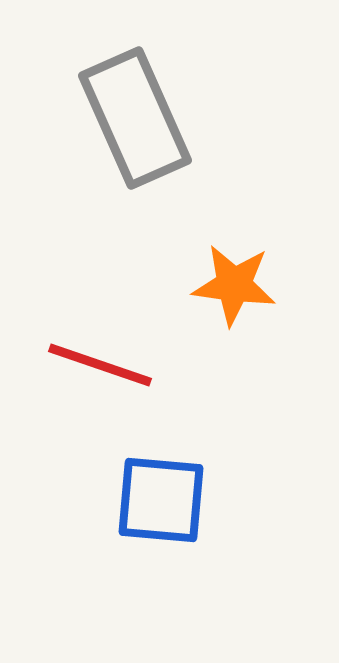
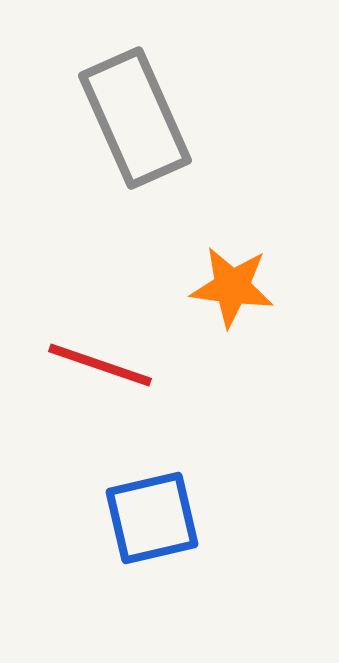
orange star: moved 2 px left, 2 px down
blue square: moved 9 px left, 18 px down; rotated 18 degrees counterclockwise
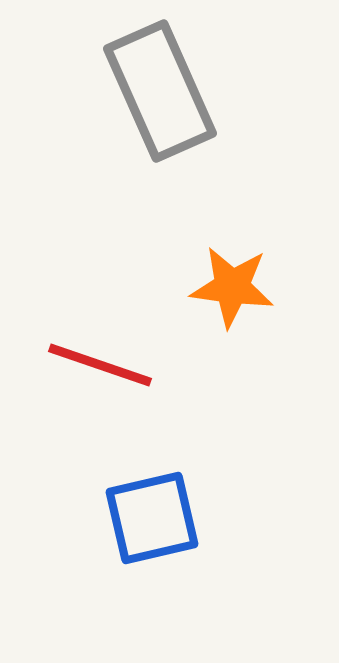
gray rectangle: moved 25 px right, 27 px up
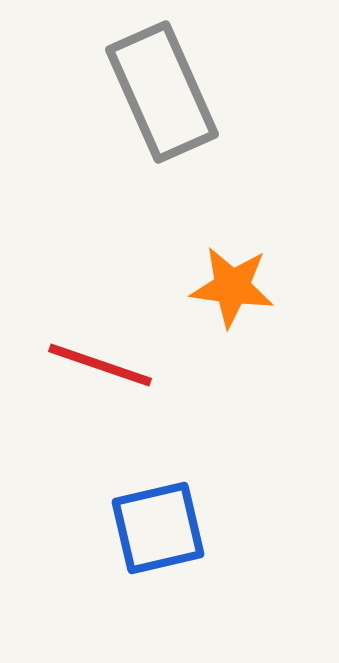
gray rectangle: moved 2 px right, 1 px down
blue square: moved 6 px right, 10 px down
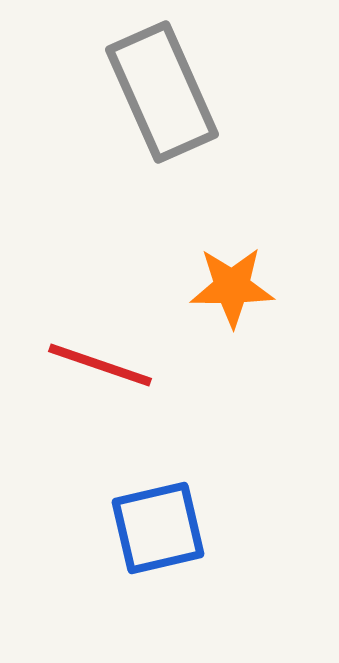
orange star: rotated 8 degrees counterclockwise
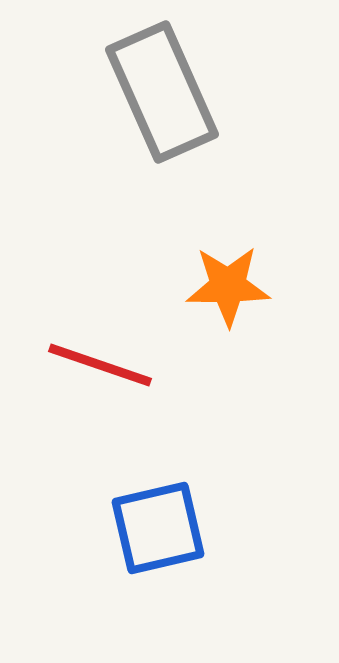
orange star: moved 4 px left, 1 px up
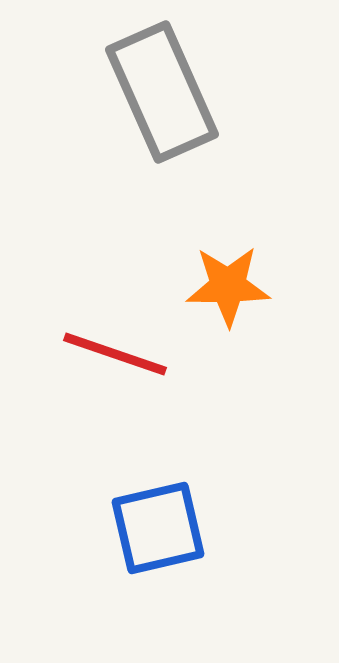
red line: moved 15 px right, 11 px up
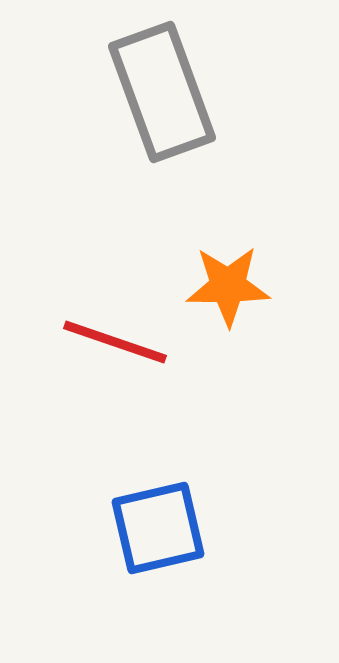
gray rectangle: rotated 4 degrees clockwise
red line: moved 12 px up
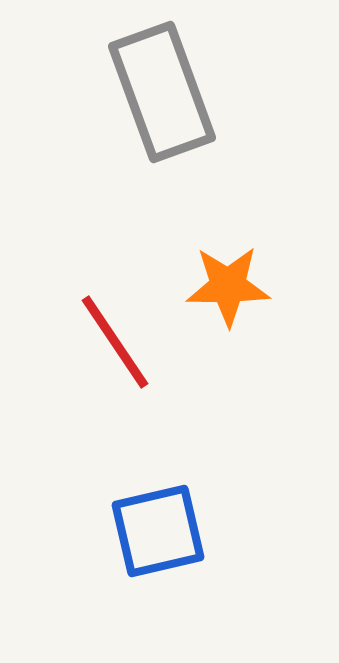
red line: rotated 37 degrees clockwise
blue square: moved 3 px down
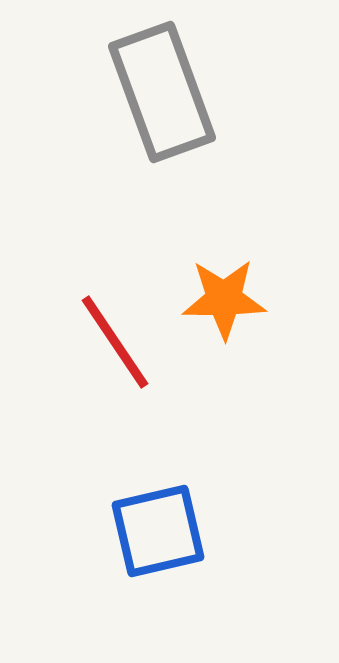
orange star: moved 4 px left, 13 px down
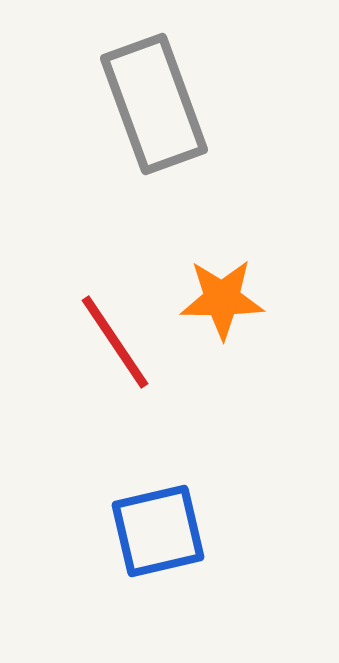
gray rectangle: moved 8 px left, 12 px down
orange star: moved 2 px left
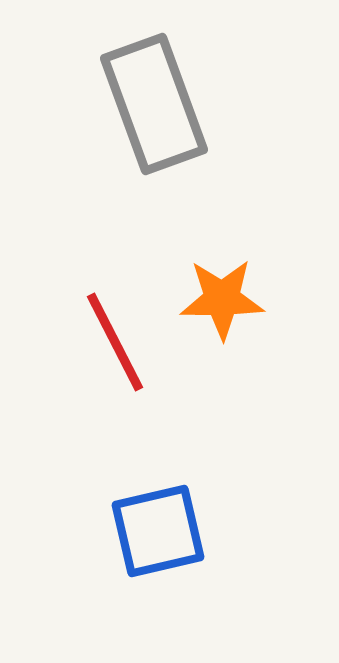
red line: rotated 7 degrees clockwise
